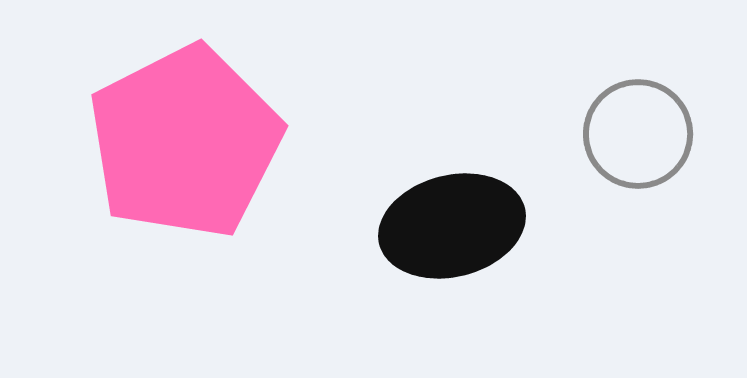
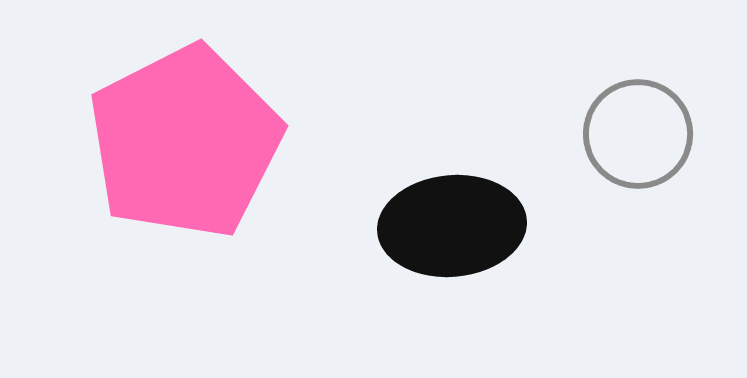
black ellipse: rotated 9 degrees clockwise
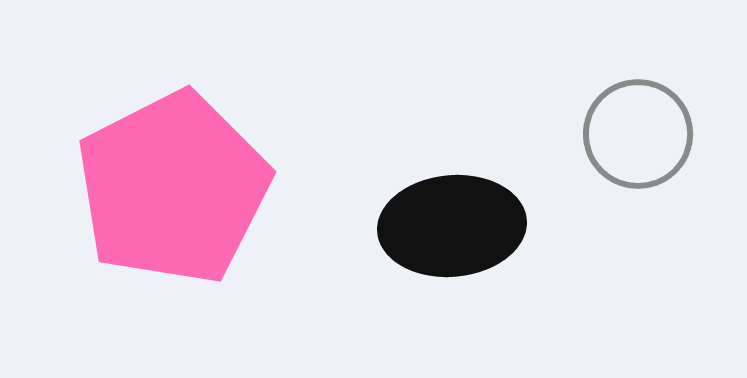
pink pentagon: moved 12 px left, 46 px down
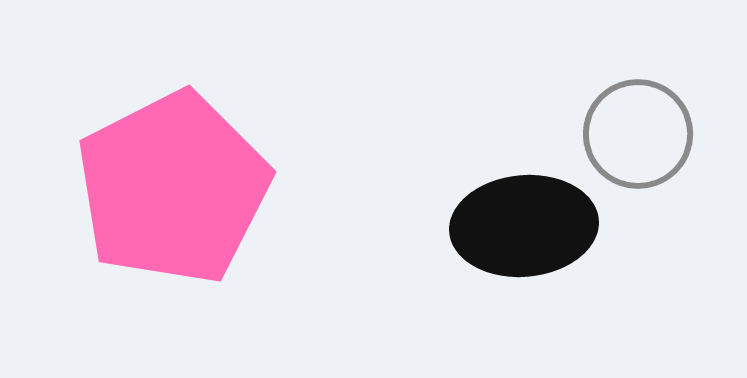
black ellipse: moved 72 px right
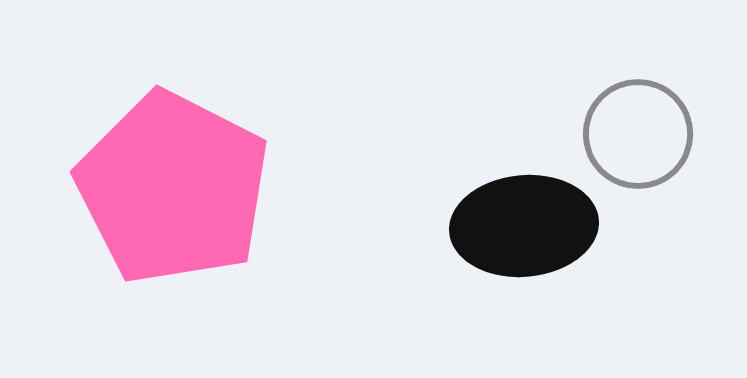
pink pentagon: rotated 18 degrees counterclockwise
